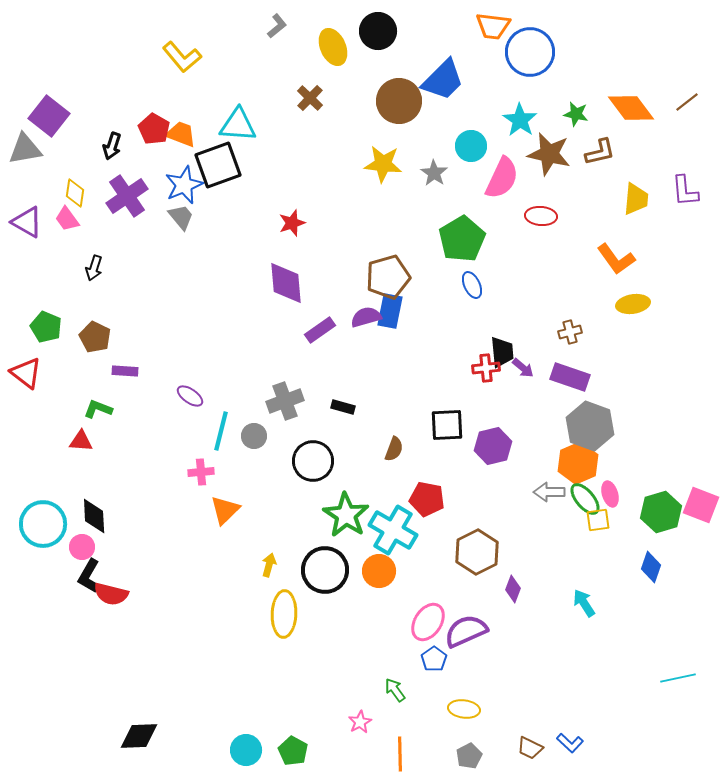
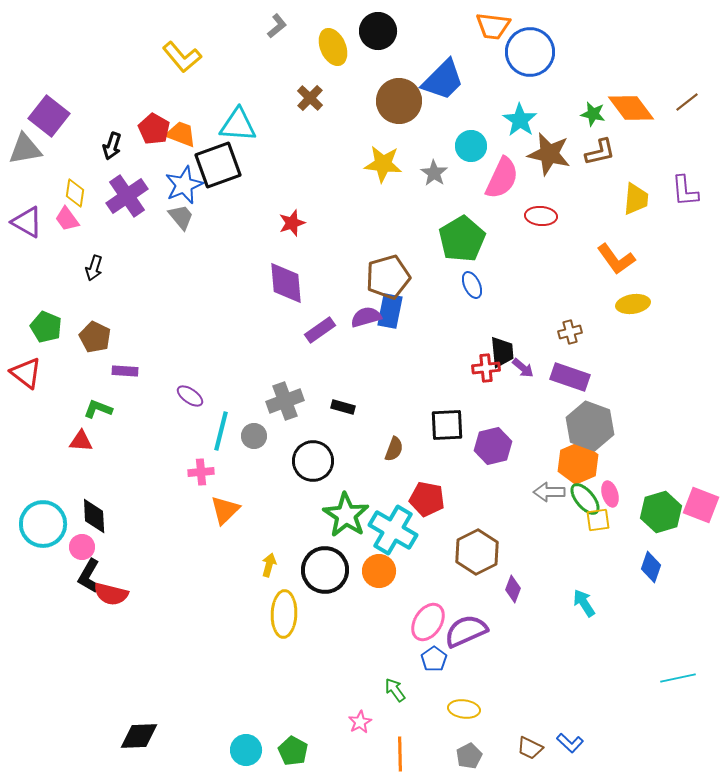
green star at (576, 114): moved 17 px right
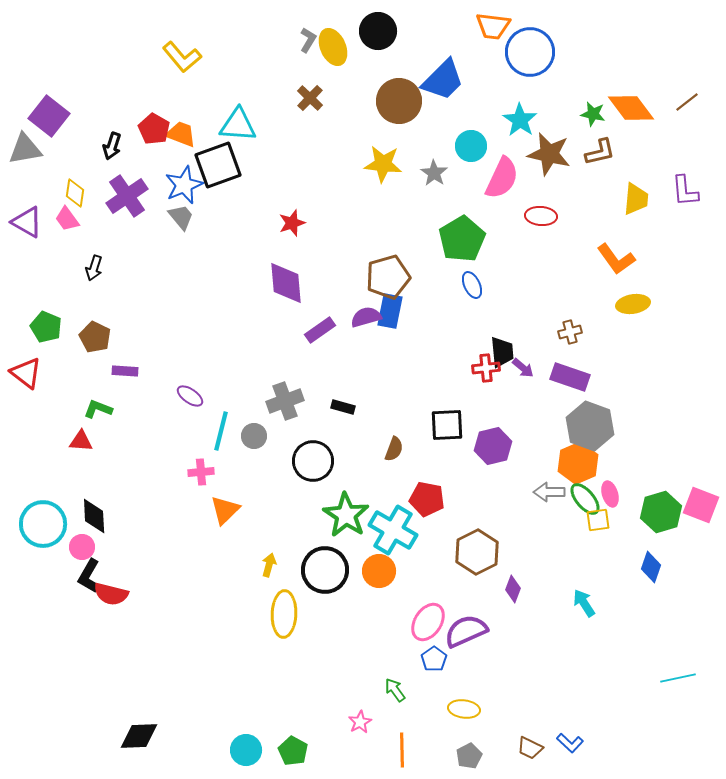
gray L-shape at (277, 26): moved 31 px right, 14 px down; rotated 20 degrees counterclockwise
orange line at (400, 754): moved 2 px right, 4 px up
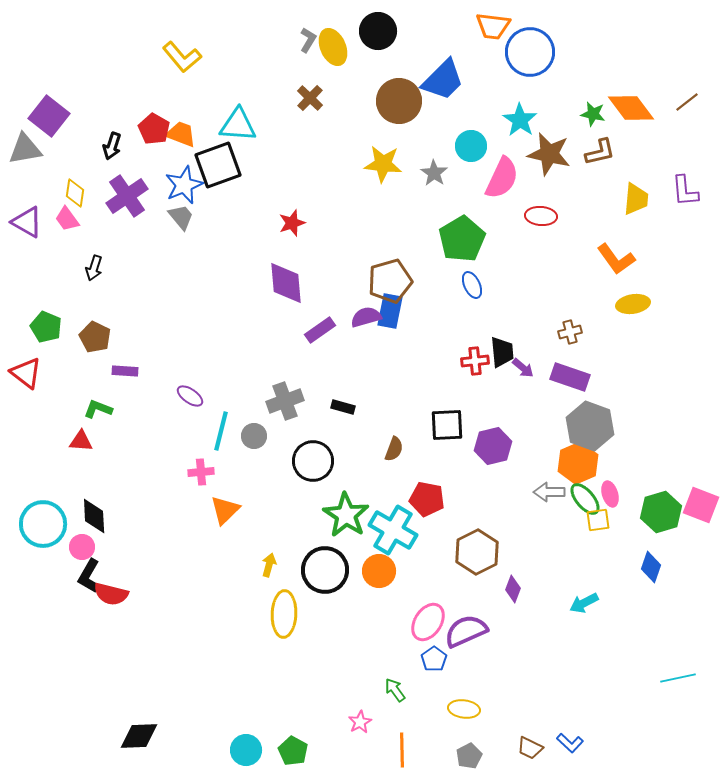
brown pentagon at (388, 277): moved 2 px right, 4 px down
red cross at (486, 368): moved 11 px left, 7 px up
cyan arrow at (584, 603): rotated 84 degrees counterclockwise
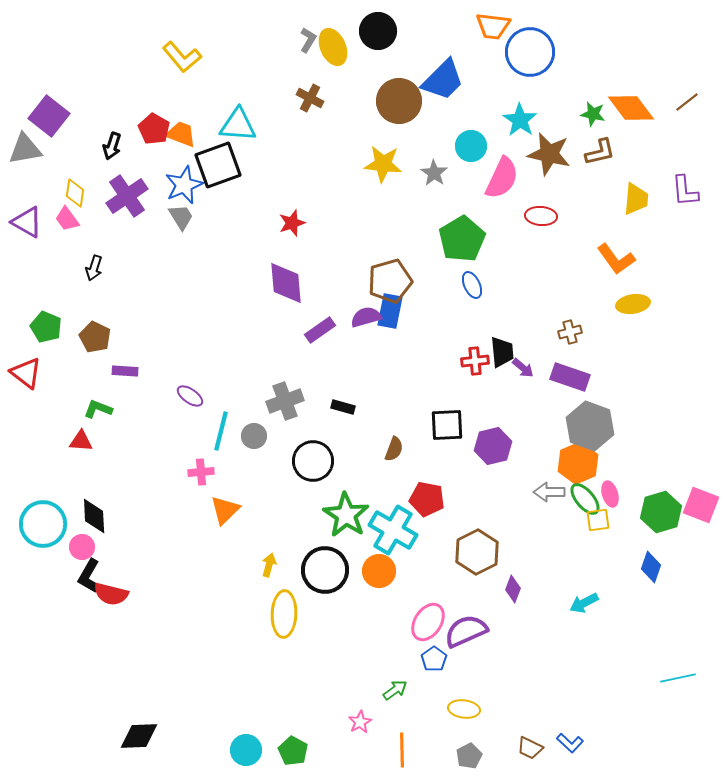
brown cross at (310, 98): rotated 16 degrees counterclockwise
gray trapezoid at (181, 217): rotated 8 degrees clockwise
green arrow at (395, 690): rotated 90 degrees clockwise
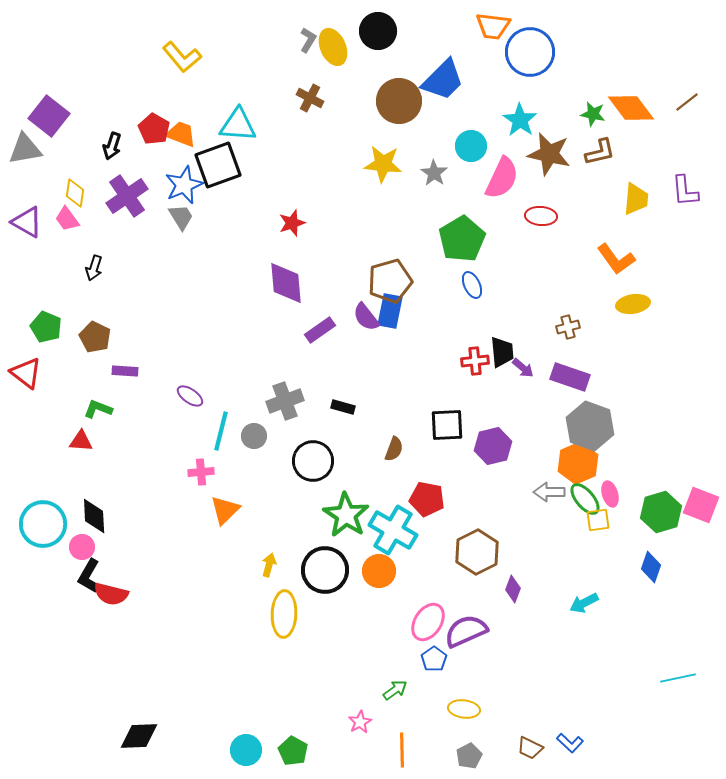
purple semicircle at (366, 317): rotated 112 degrees counterclockwise
brown cross at (570, 332): moved 2 px left, 5 px up
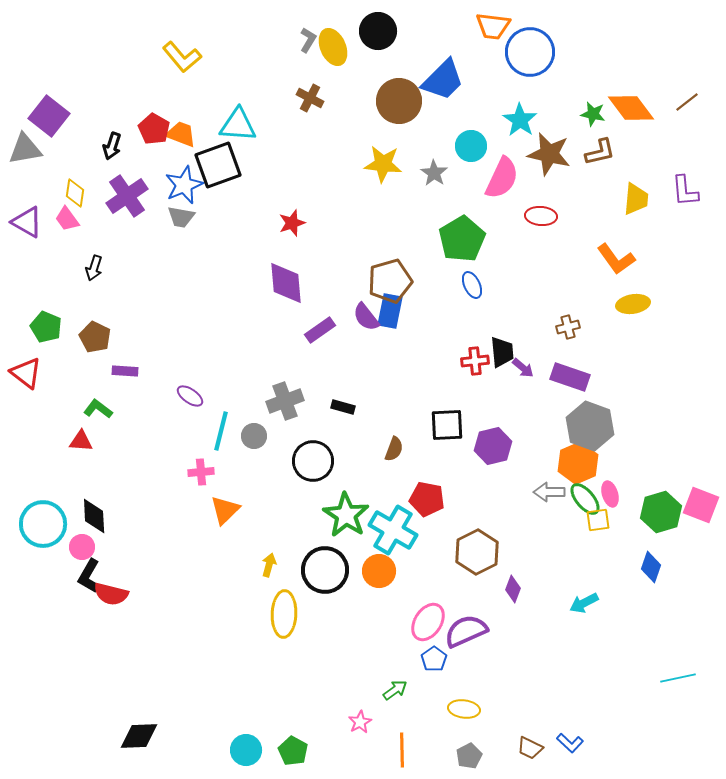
gray trapezoid at (181, 217): rotated 132 degrees clockwise
green L-shape at (98, 409): rotated 16 degrees clockwise
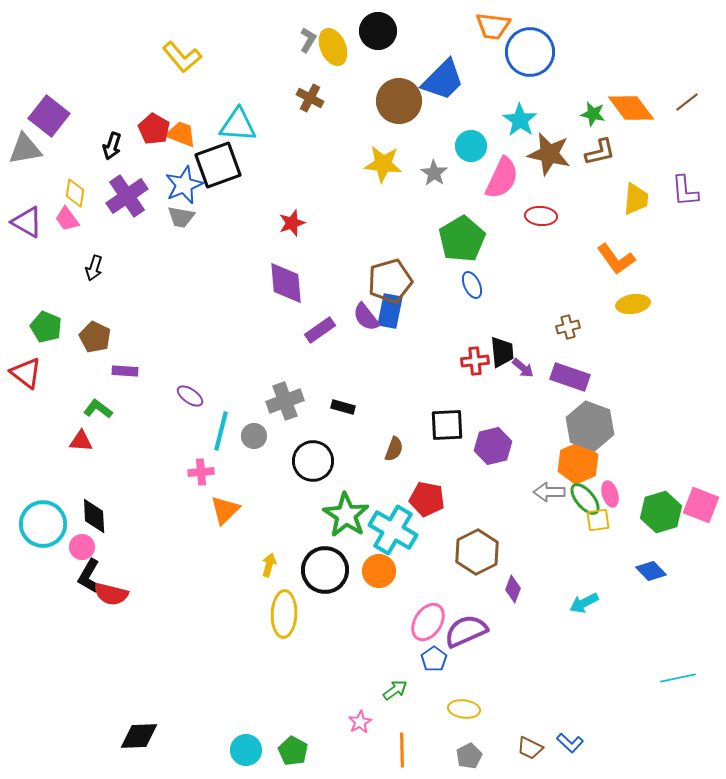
blue diamond at (651, 567): moved 4 px down; rotated 64 degrees counterclockwise
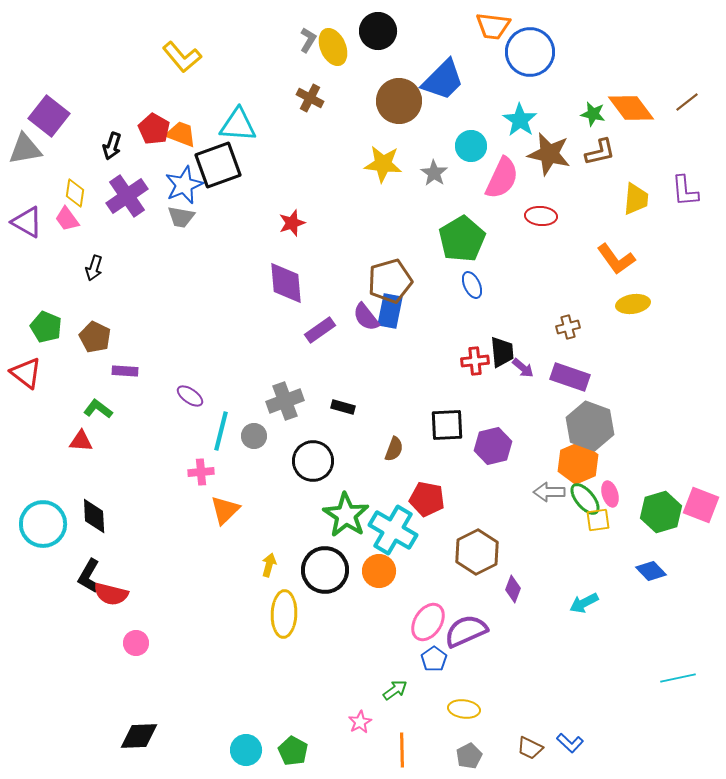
pink circle at (82, 547): moved 54 px right, 96 px down
